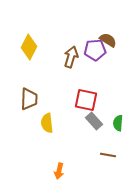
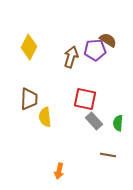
red square: moved 1 px left, 1 px up
yellow semicircle: moved 2 px left, 6 px up
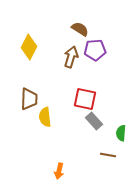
brown semicircle: moved 28 px left, 11 px up
green semicircle: moved 3 px right, 10 px down
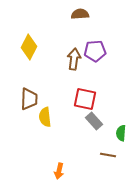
brown semicircle: moved 15 px up; rotated 36 degrees counterclockwise
purple pentagon: moved 1 px down
brown arrow: moved 3 px right, 2 px down; rotated 10 degrees counterclockwise
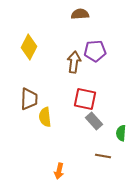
brown arrow: moved 3 px down
brown line: moved 5 px left, 1 px down
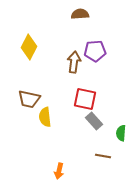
brown trapezoid: rotated 100 degrees clockwise
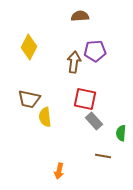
brown semicircle: moved 2 px down
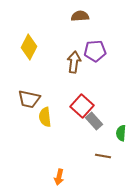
red square: moved 3 px left, 7 px down; rotated 30 degrees clockwise
orange arrow: moved 6 px down
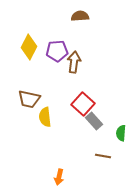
purple pentagon: moved 38 px left
red square: moved 1 px right, 2 px up
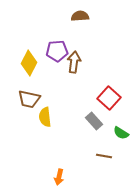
yellow diamond: moved 16 px down
red square: moved 26 px right, 6 px up
green semicircle: rotated 63 degrees counterclockwise
brown line: moved 1 px right
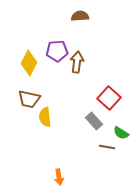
brown arrow: moved 3 px right
brown line: moved 3 px right, 9 px up
orange arrow: rotated 21 degrees counterclockwise
